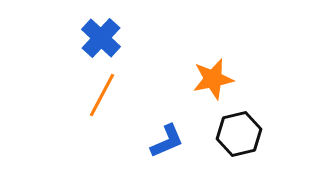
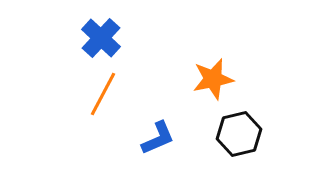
orange line: moved 1 px right, 1 px up
blue L-shape: moved 9 px left, 3 px up
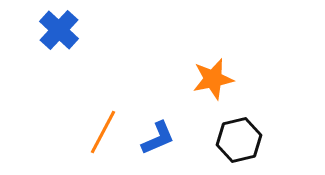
blue cross: moved 42 px left, 8 px up
orange line: moved 38 px down
black hexagon: moved 6 px down
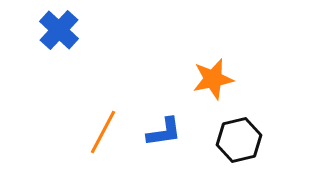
blue L-shape: moved 6 px right, 6 px up; rotated 15 degrees clockwise
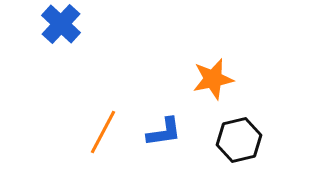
blue cross: moved 2 px right, 6 px up
